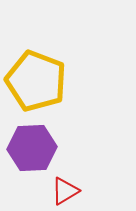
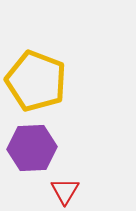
red triangle: rotated 28 degrees counterclockwise
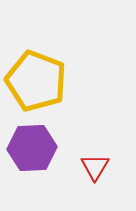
red triangle: moved 30 px right, 24 px up
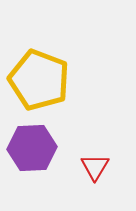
yellow pentagon: moved 3 px right, 1 px up
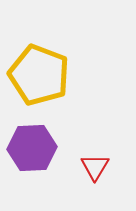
yellow pentagon: moved 5 px up
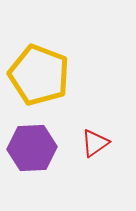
red triangle: moved 24 px up; rotated 24 degrees clockwise
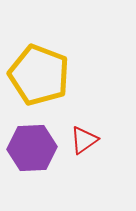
red triangle: moved 11 px left, 3 px up
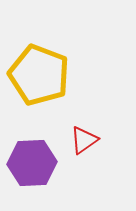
purple hexagon: moved 15 px down
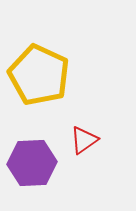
yellow pentagon: rotated 4 degrees clockwise
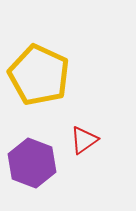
purple hexagon: rotated 24 degrees clockwise
